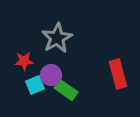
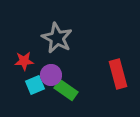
gray star: rotated 16 degrees counterclockwise
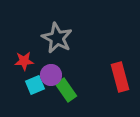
red rectangle: moved 2 px right, 3 px down
green rectangle: rotated 20 degrees clockwise
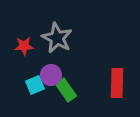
red star: moved 15 px up
red rectangle: moved 3 px left, 6 px down; rotated 16 degrees clockwise
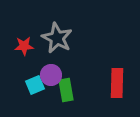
green rectangle: rotated 25 degrees clockwise
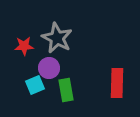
purple circle: moved 2 px left, 7 px up
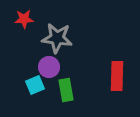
gray star: rotated 20 degrees counterclockwise
red star: moved 27 px up
purple circle: moved 1 px up
red rectangle: moved 7 px up
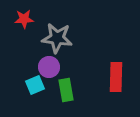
red rectangle: moved 1 px left, 1 px down
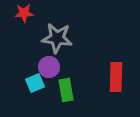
red star: moved 6 px up
cyan square: moved 2 px up
